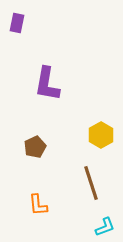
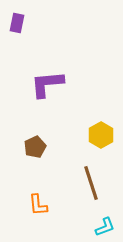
purple L-shape: rotated 75 degrees clockwise
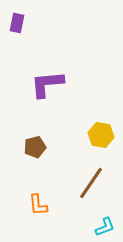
yellow hexagon: rotated 20 degrees counterclockwise
brown pentagon: rotated 10 degrees clockwise
brown line: rotated 52 degrees clockwise
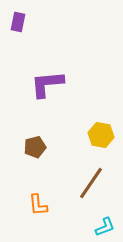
purple rectangle: moved 1 px right, 1 px up
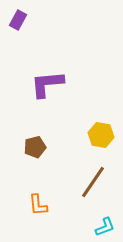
purple rectangle: moved 2 px up; rotated 18 degrees clockwise
brown line: moved 2 px right, 1 px up
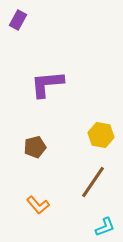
orange L-shape: rotated 35 degrees counterclockwise
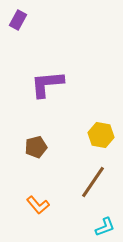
brown pentagon: moved 1 px right
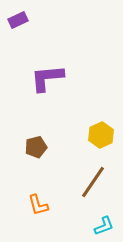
purple rectangle: rotated 36 degrees clockwise
purple L-shape: moved 6 px up
yellow hexagon: rotated 25 degrees clockwise
orange L-shape: rotated 25 degrees clockwise
cyan L-shape: moved 1 px left, 1 px up
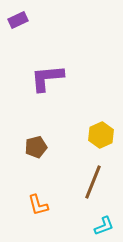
brown line: rotated 12 degrees counterclockwise
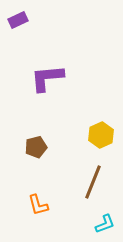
cyan L-shape: moved 1 px right, 2 px up
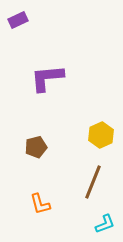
orange L-shape: moved 2 px right, 1 px up
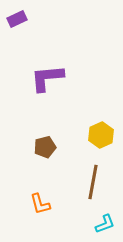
purple rectangle: moved 1 px left, 1 px up
brown pentagon: moved 9 px right
brown line: rotated 12 degrees counterclockwise
